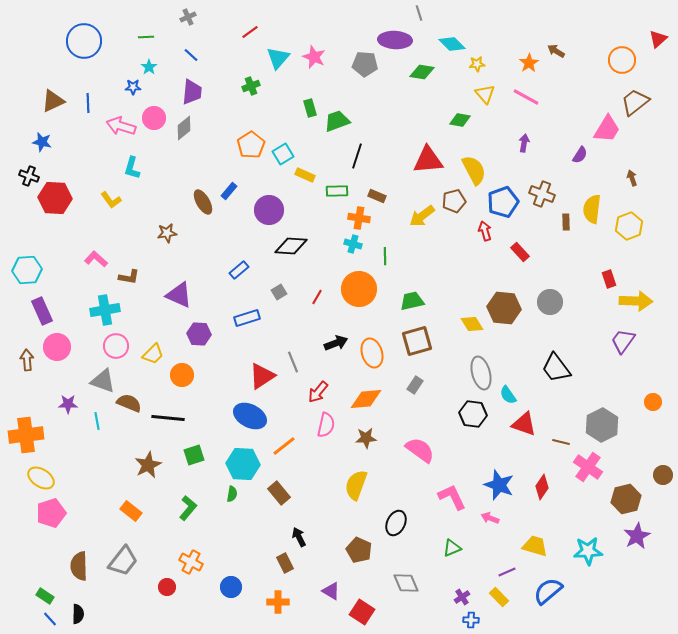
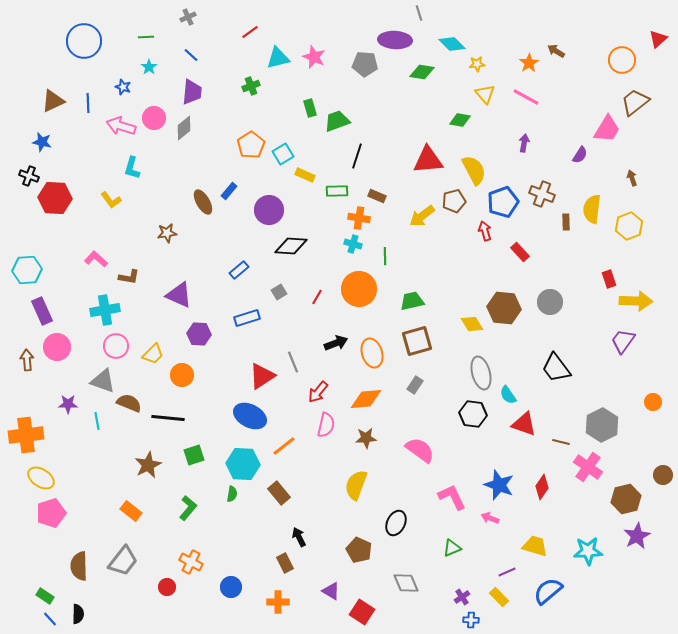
cyan triangle at (278, 58): rotated 35 degrees clockwise
blue star at (133, 87): moved 10 px left; rotated 21 degrees clockwise
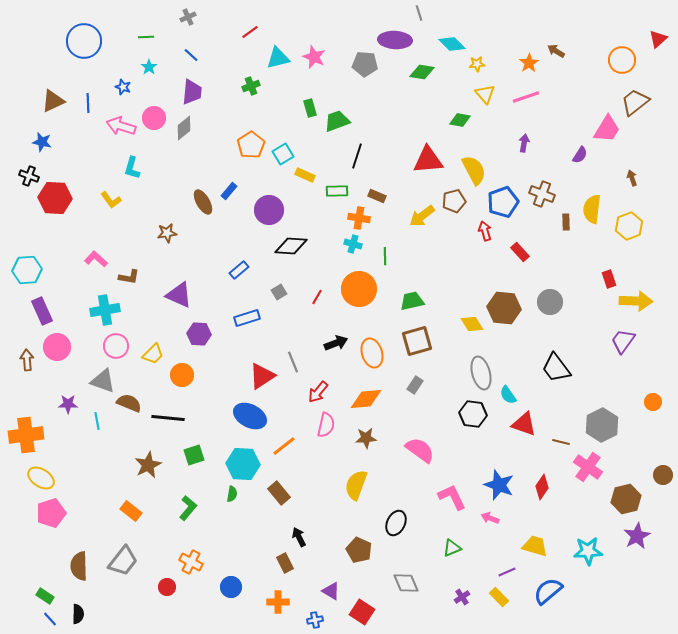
pink line at (526, 97): rotated 48 degrees counterclockwise
blue cross at (471, 620): moved 156 px left; rotated 14 degrees counterclockwise
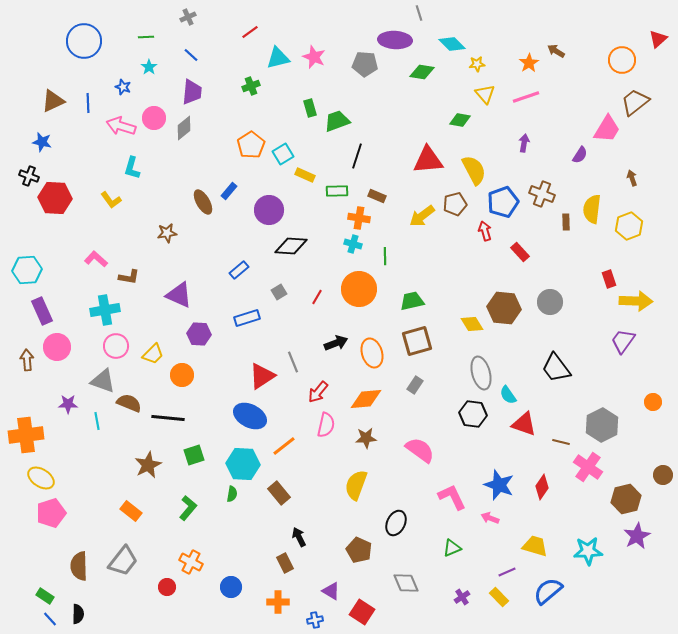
brown pentagon at (454, 201): moved 1 px right, 3 px down
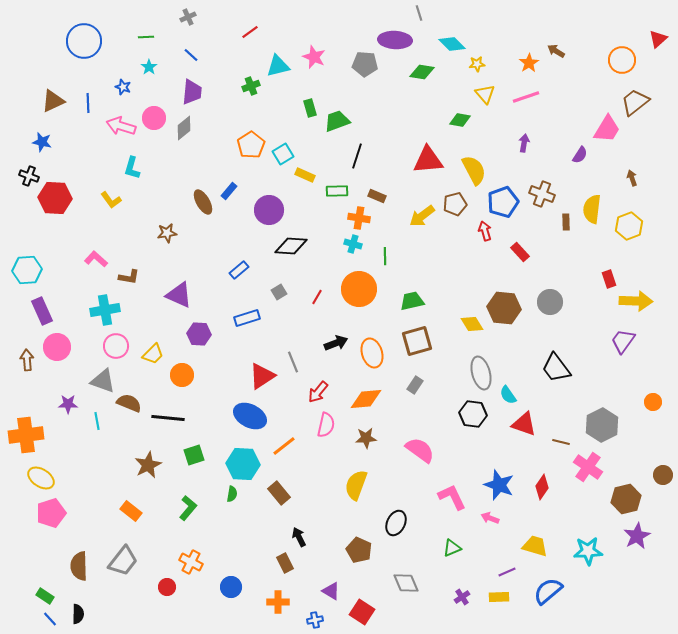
cyan triangle at (278, 58): moved 8 px down
yellow rectangle at (499, 597): rotated 48 degrees counterclockwise
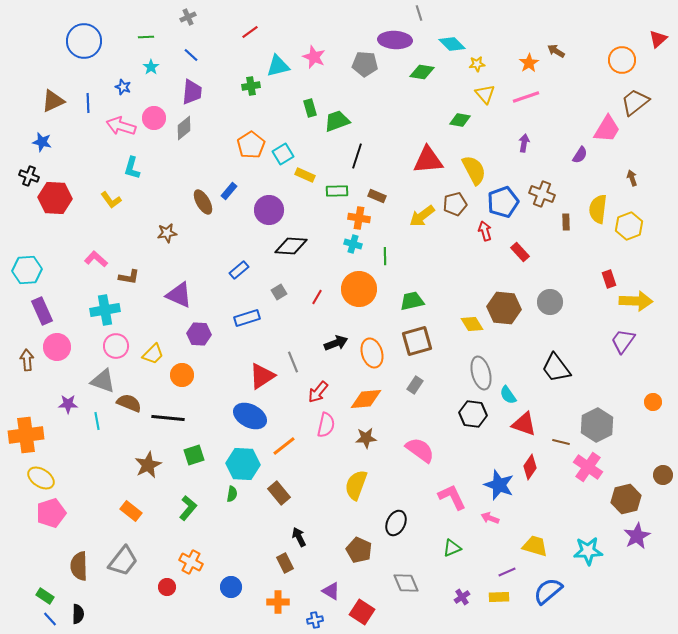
cyan star at (149, 67): moved 2 px right
green cross at (251, 86): rotated 12 degrees clockwise
yellow semicircle at (592, 209): moved 6 px right
gray hexagon at (602, 425): moved 5 px left
red diamond at (542, 487): moved 12 px left, 20 px up
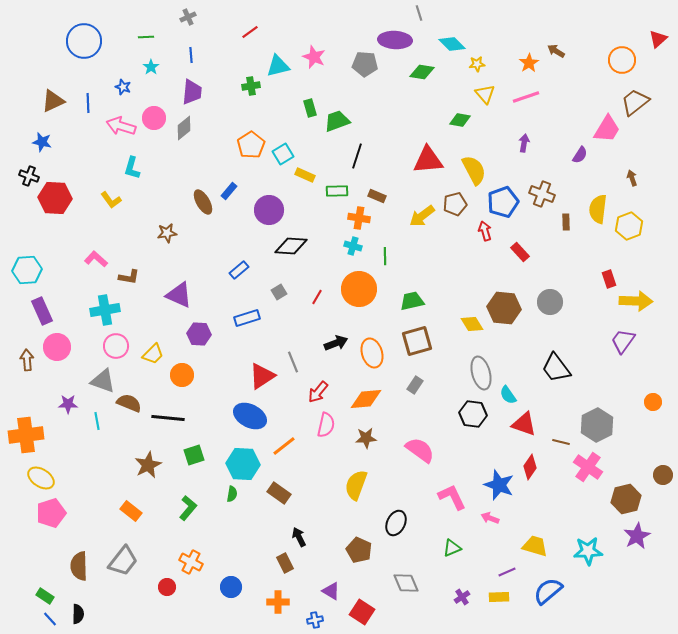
blue line at (191, 55): rotated 42 degrees clockwise
cyan cross at (353, 244): moved 2 px down
brown rectangle at (279, 493): rotated 15 degrees counterclockwise
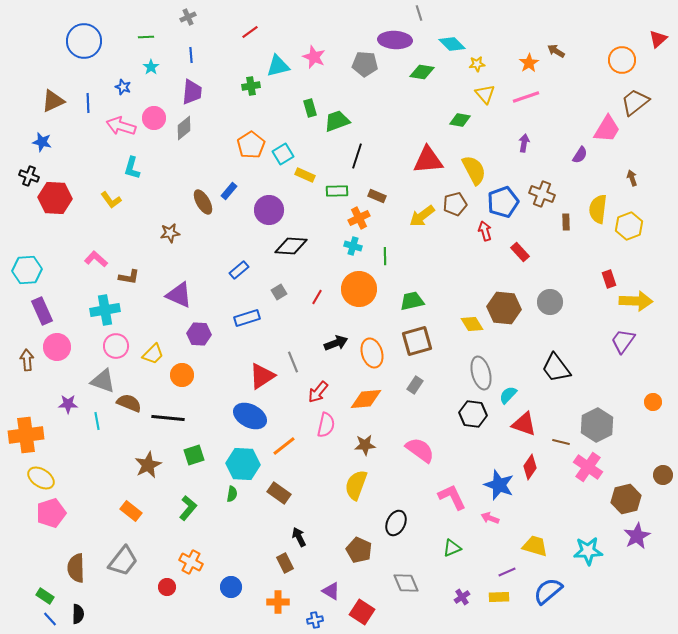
orange cross at (359, 218): rotated 35 degrees counterclockwise
brown star at (167, 233): moved 3 px right
cyan semicircle at (508, 395): rotated 78 degrees clockwise
brown star at (366, 438): moved 1 px left, 7 px down
brown semicircle at (79, 566): moved 3 px left, 2 px down
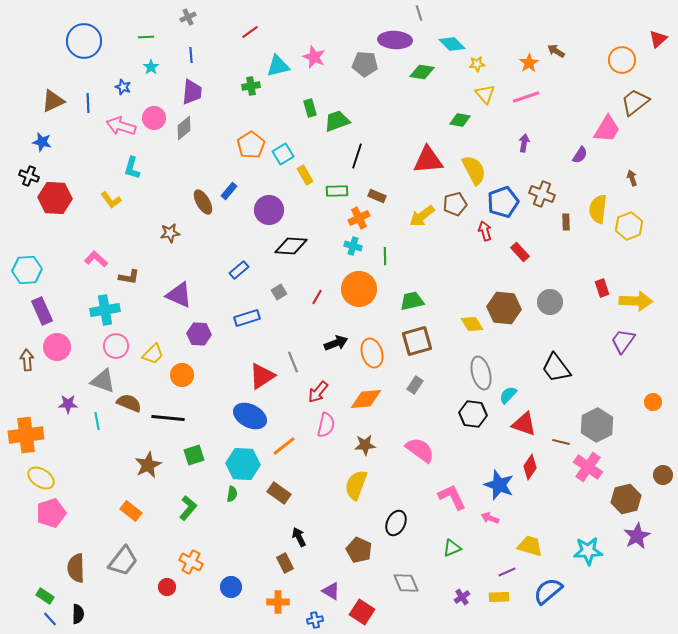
yellow rectangle at (305, 175): rotated 36 degrees clockwise
red rectangle at (609, 279): moved 7 px left, 9 px down
yellow trapezoid at (535, 546): moved 5 px left
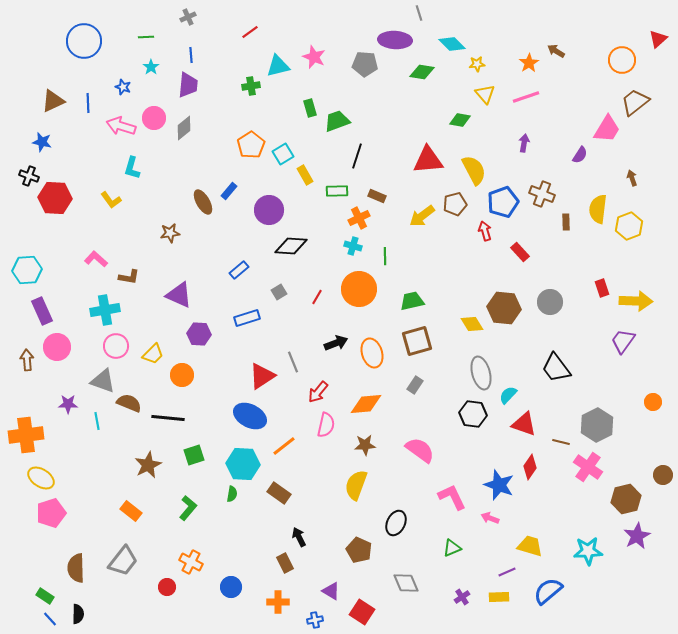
purple trapezoid at (192, 92): moved 4 px left, 7 px up
orange diamond at (366, 399): moved 5 px down
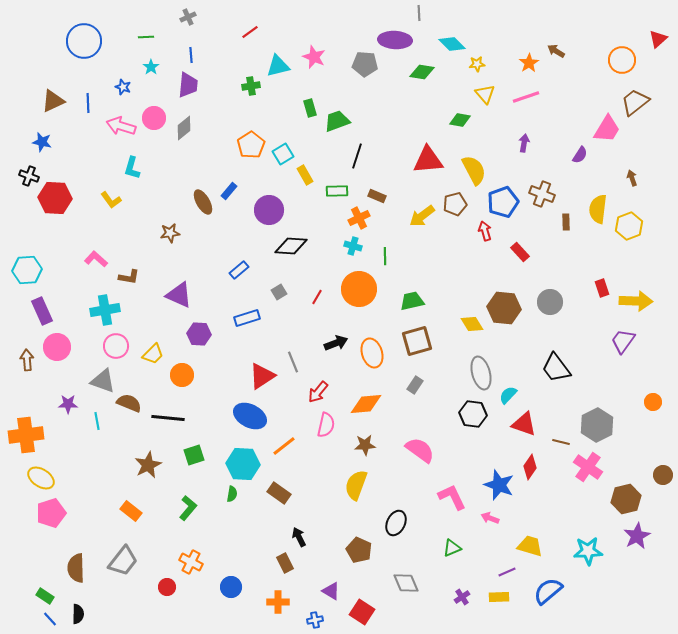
gray line at (419, 13): rotated 14 degrees clockwise
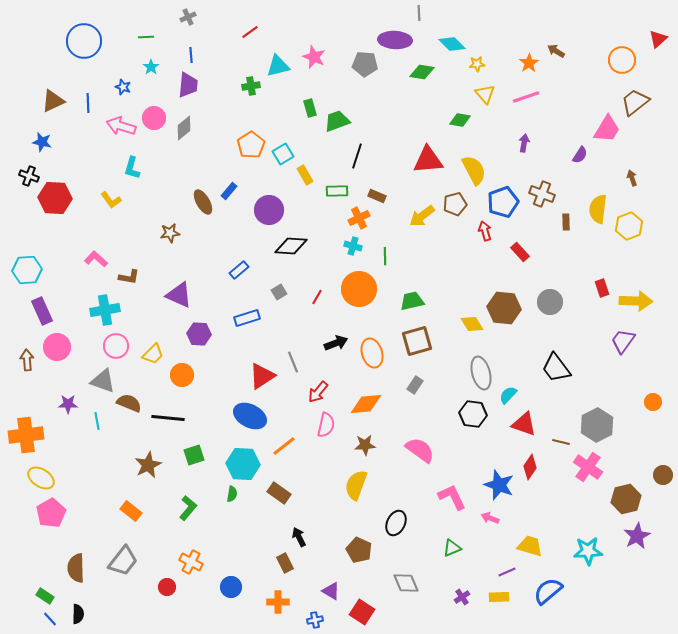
pink pentagon at (51, 513): rotated 12 degrees counterclockwise
